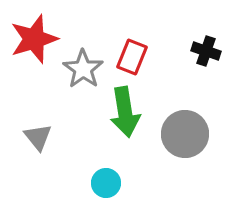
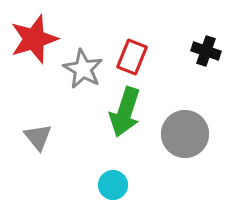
gray star: rotated 6 degrees counterclockwise
green arrow: rotated 27 degrees clockwise
cyan circle: moved 7 px right, 2 px down
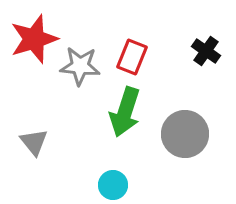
black cross: rotated 16 degrees clockwise
gray star: moved 3 px left, 3 px up; rotated 24 degrees counterclockwise
gray triangle: moved 4 px left, 5 px down
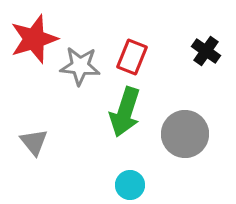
cyan circle: moved 17 px right
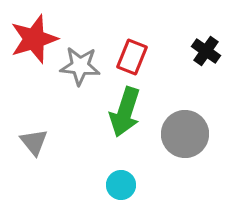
cyan circle: moved 9 px left
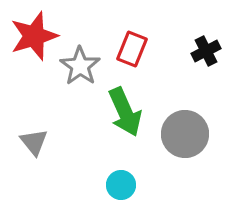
red star: moved 3 px up
black cross: rotated 28 degrees clockwise
red rectangle: moved 8 px up
gray star: rotated 30 degrees clockwise
green arrow: rotated 42 degrees counterclockwise
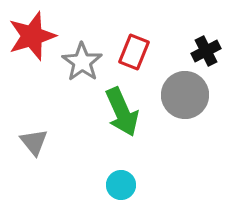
red star: moved 2 px left
red rectangle: moved 2 px right, 3 px down
gray star: moved 2 px right, 4 px up
green arrow: moved 3 px left
gray circle: moved 39 px up
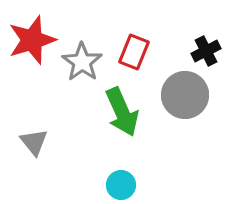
red star: moved 4 px down
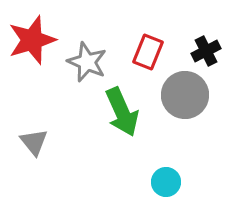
red rectangle: moved 14 px right
gray star: moved 5 px right; rotated 12 degrees counterclockwise
cyan circle: moved 45 px right, 3 px up
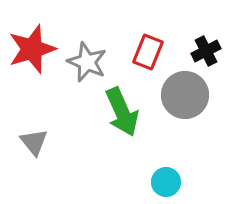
red star: moved 9 px down
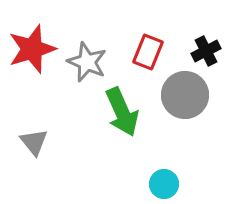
cyan circle: moved 2 px left, 2 px down
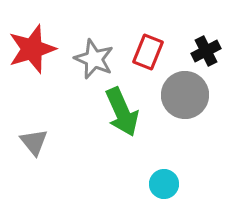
gray star: moved 7 px right, 3 px up
